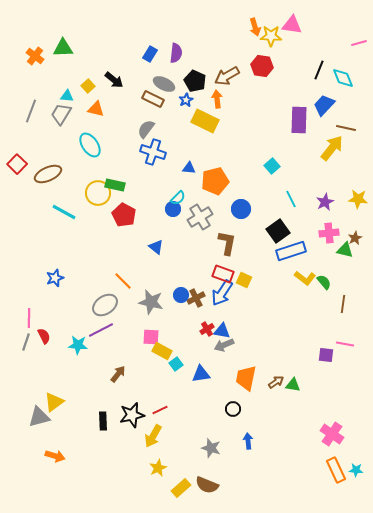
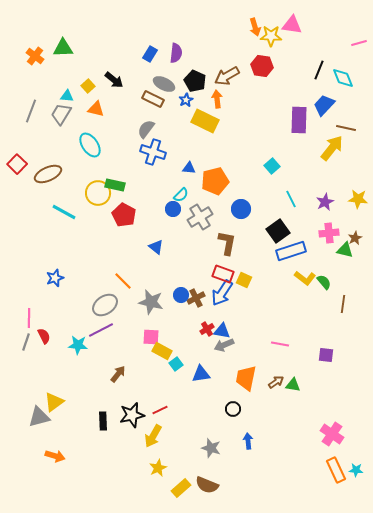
cyan semicircle at (178, 198): moved 3 px right, 3 px up
pink line at (345, 344): moved 65 px left
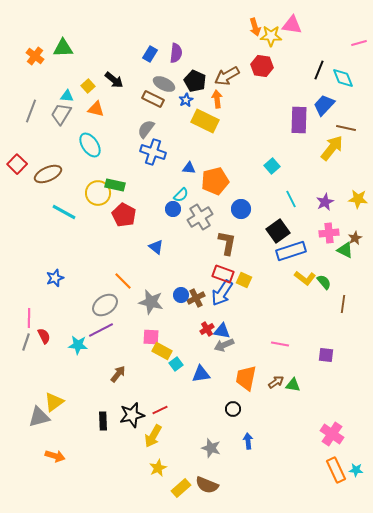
green triangle at (345, 250): rotated 12 degrees clockwise
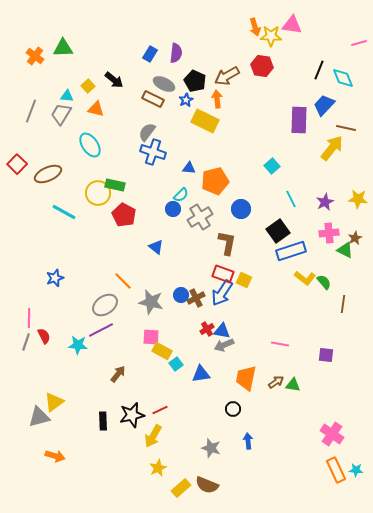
gray semicircle at (146, 129): moved 1 px right, 3 px down
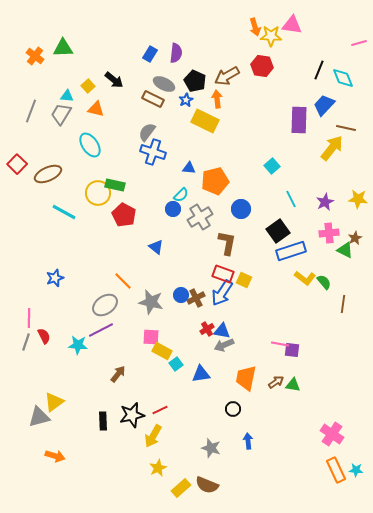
purple square at (326, 355): moved 34 px left, 5 px up
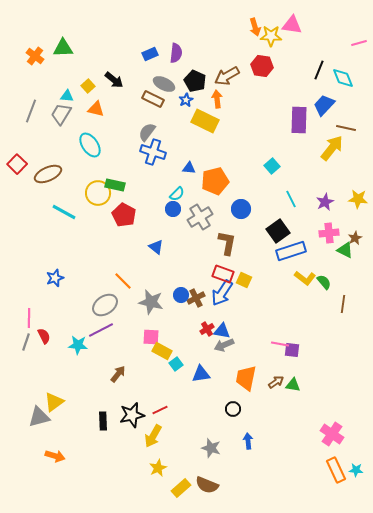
blue rectangle at (150, 54): rotated 35 degrees clockwise
cyan semicircle at (181, 195): moved 4 px left, 1 px up
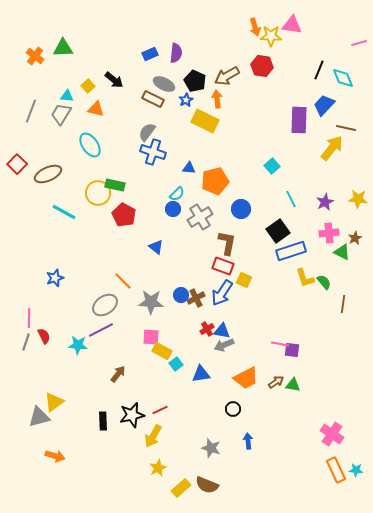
green triangle at (345, 250): moved 3 px left, 2 px down
red rectangle at (223, 274): moved 8 px up
yellow L-shape at (305, 278): rotated 35 degrees clockwise
gray star at (151, 302): rotated 10 degrees counterclockwise
orange trapezoid at (246, 378): rotated 128 degrees counterclockwise
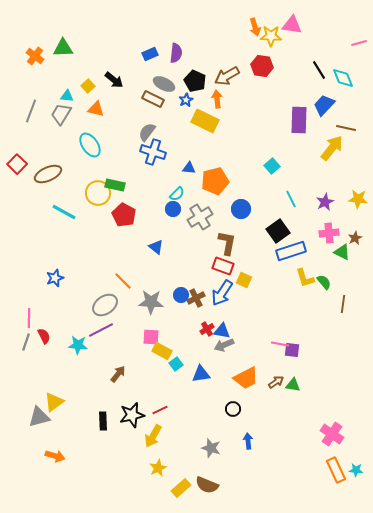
black line at (319, 70): rotated 54 degrees counterclockwise
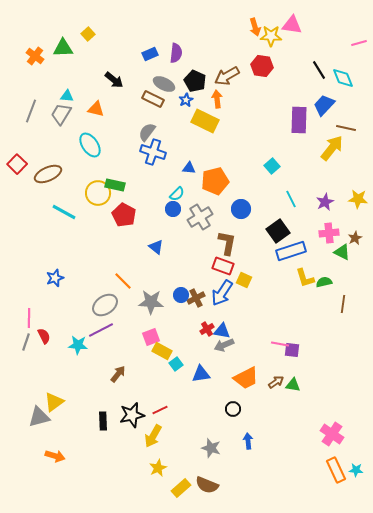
yellow square at (88, 86): moved 52 px up
green semicircle at (324, 282): rotated 63 degrees counterclockwise
pink square at (151, 337): rotated 24 degrees counterclockwise
